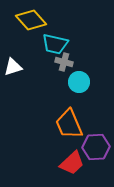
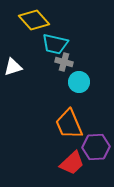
yellow diamond: moved 3 px right
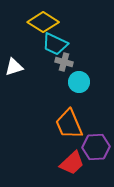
yellow diamond: moved 9 px right, 2 px down; rotated 16 degrees counterclockwise
cyan trapezoid: rotated 12 degrees clockwise
white triangle: moved 1 px right
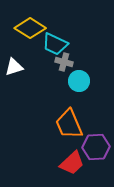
yellow diamond: moved 13 px left, 6 px down
cyan circle: moved 1 px up
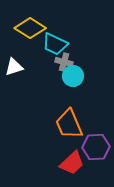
cyan circle: moved 6 px left, 5 px up
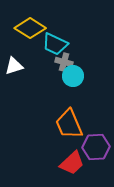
white triangle: moved 1 px up
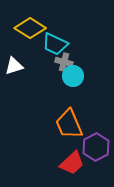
purple hexagon: rotated 24 degrees counterclockwise
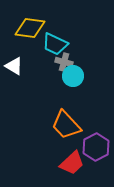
yellow diamond: rotated 24 degrees counterclockwise
white triangle: rotated 48 degrees clockwise
orange trapezoid: moved 3 px left, 1 px down; rotated 20 degrees counterclockwise
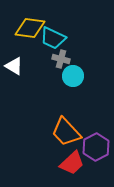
cyan trapezoid: moved 2 px left, 6 px up
gray cross: moved 3 px left, 3 px up
orange trapezoid: moved 7 px down
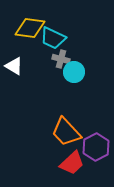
cyan circle: moved 1 px right, 4 px up
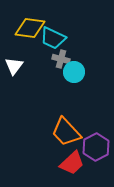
white triangle: rotated 36 degrees clockwise
